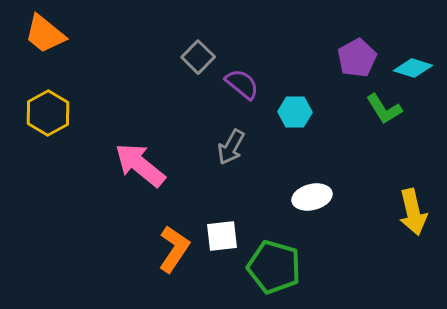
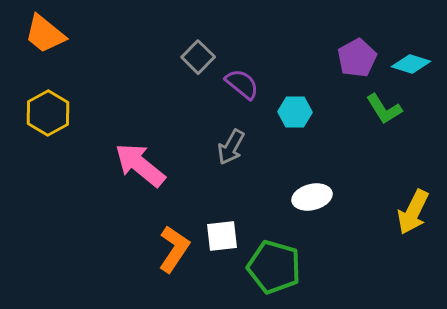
cyan diamond: moved 2 px left, 4 px up
yellow arrow: rotated 39 degrees clockwise
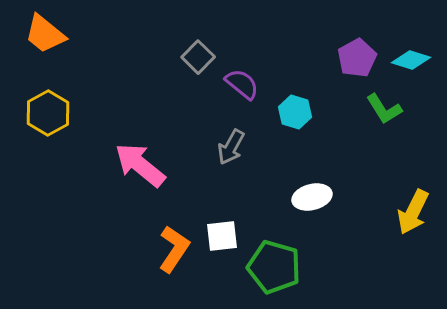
cyan diamond: moved 4 px up
cyan hexagon: rotated 16 degrees clockwise
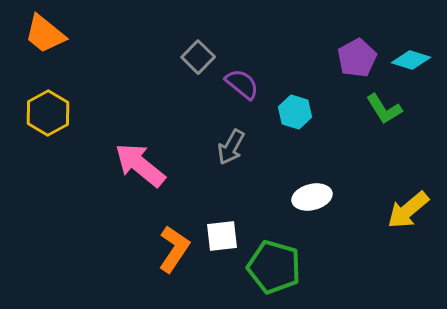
yellow arrow: moved 5 px left, 2 px up; rotated 24 degrees clockwise
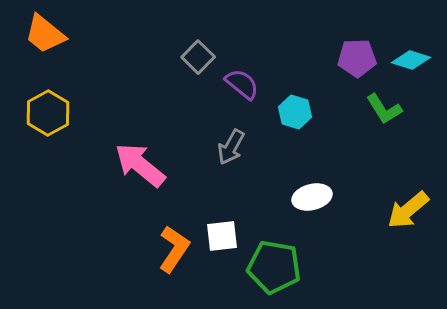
purple pentagon: rotated 27 degrees clockwise
green pentagon: rotated 6 degrees counterclockwise
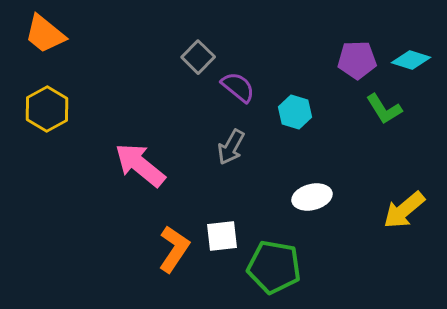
purple pentagon: moved 2 px down
purple semicircle: moved 4 px left, 3 px down
yellow hexagon: moved 1 px left, 4 px up
yellow arrow: moved 4 px left
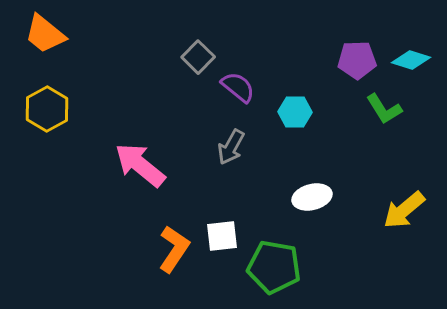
cyan hexagon: rotated 16 degrees counterclockwise
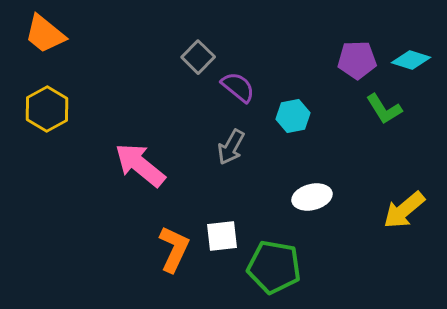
cyan hexagon: moved 2 px left, 4 px down; rotated 12 degrees counterclockwise
orange L-shape: rotated 9 degrees counterclockwise
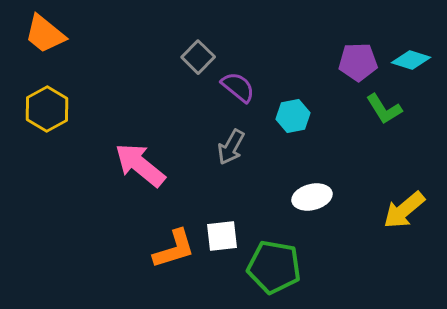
purple pentagon: moved 1 px right, 2 px down
orange L-shape: rotated 48 degrees clockwise
